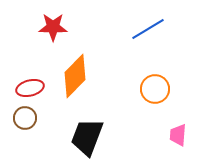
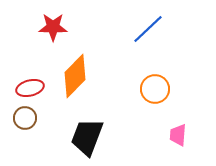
blue line: rotated 12 degrees counterclockwise
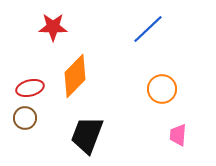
orange circle: moved 7 px right
black trapezoid: moved 2 px up
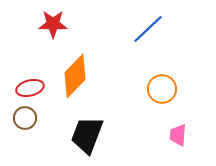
red star: moved 3 px up
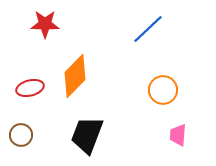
red star: moved 8 px left
orange circle: moved 1 px right, 1 px down
brown circle: moved 4 px left, 17 px down
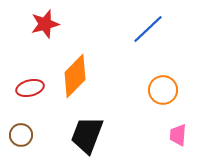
red star: rotated 16 degrees counterclockwise
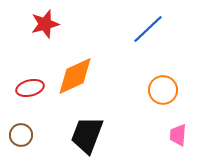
orange diamond: rotated 21 degrees clockwise
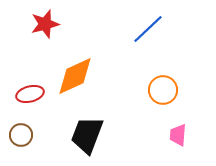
red ellipse: moved 6 px down
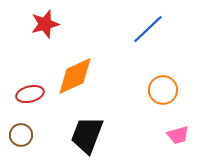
pink trapezoid: rotated 110 degrees counterclockwise
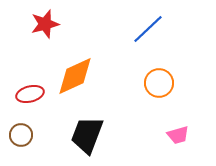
orange circle: moved 4 px left, 7 px up
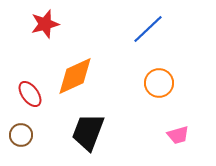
red ellipse: rotated 68 degrees clockwise
black trapezoid: moved 1 px right, 3 px up
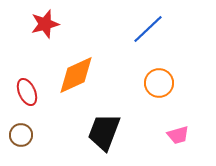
orange diamond: moved 1 px right, 1 px up
red ellipse: moved 3 px left, 2 px up; rotated 12 degrees clockwise
black trapezoid: moved 16 px right
